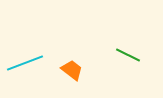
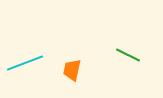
orange trapezoid: rotated 115 degrees counterclockwise
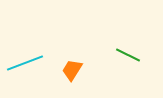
orange trapezoid: rotated 20 degrees clockwise
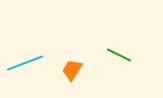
green line: moved 9 px left
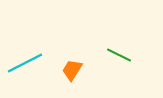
cyan line: rotated 6 degrees counterclockwise
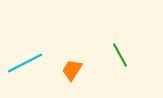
green line: moved 1 px right; rotated 35 degrees clockwise
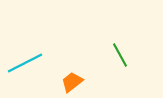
orange trapezoid: moved 12 px down; rotated 20 degrees clockwise
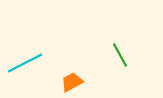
orange trapezoid: rotated 10 degrees clockwise
